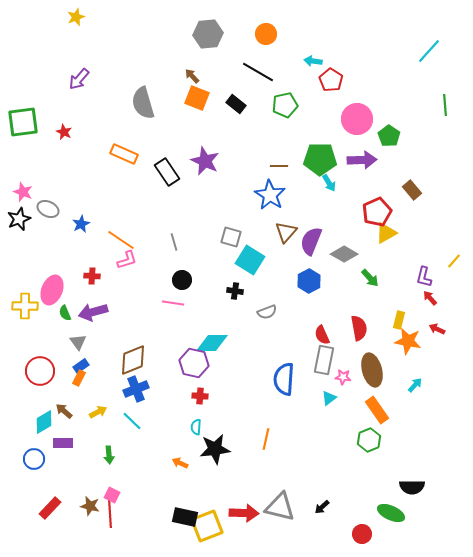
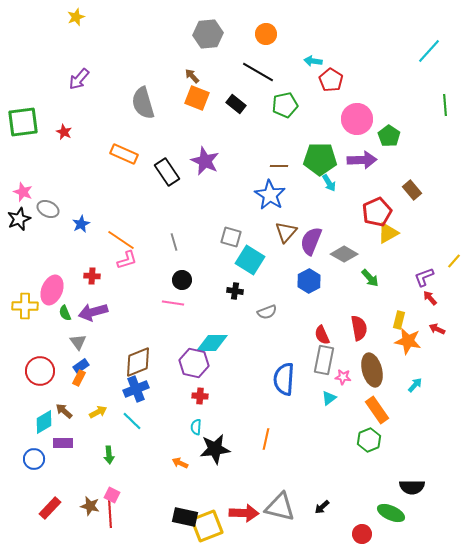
yellow triangle at (386, 233): moved 2 px right
purple L-shape at (424, 277): rotated 55 degrees clockwise
brown diamond at (133, 360): moved 5 px right, 2 px down
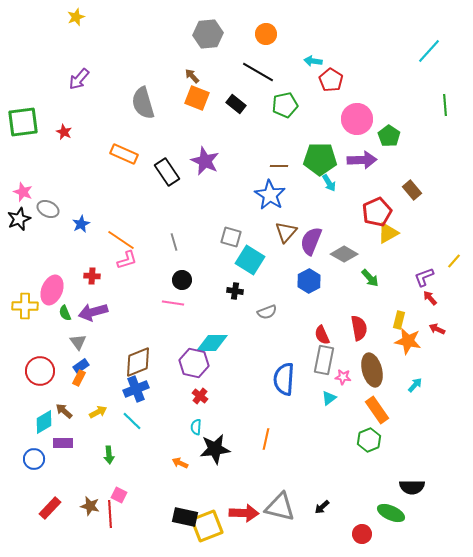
red cross at (200, 396): rotated 35 degrees clockwise
pink square at (112, 495): moved 7 px right
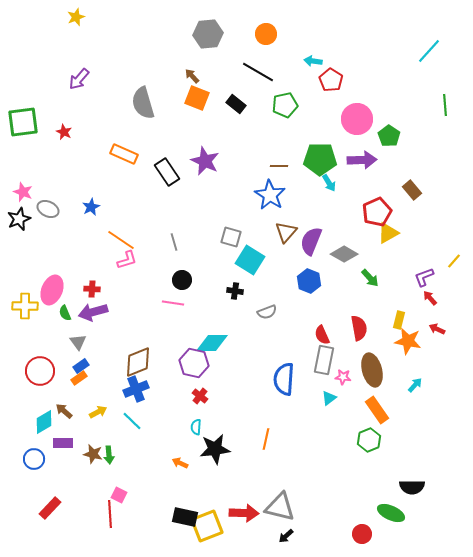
blue star at (81, 224): moved 10 px right, 17 px up
red cross at (92, 276): moved 13 px down
blue hexagon at (309, 281): rotated 10 degrees counterclockwise
orange rectangle at (79, 378): rotated 28 degrees clockwise
brown star at (90, 506): moved 3 px right, 52 px up
black arrow at (322, 507): moved 36 px left, 29 px down
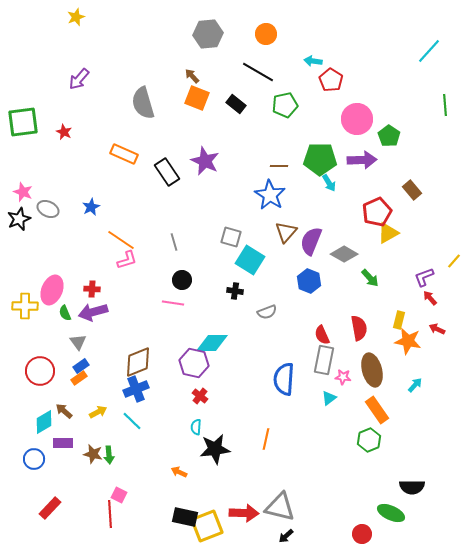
orange arrow at (180, 463): moved 1 px left, 9 px down
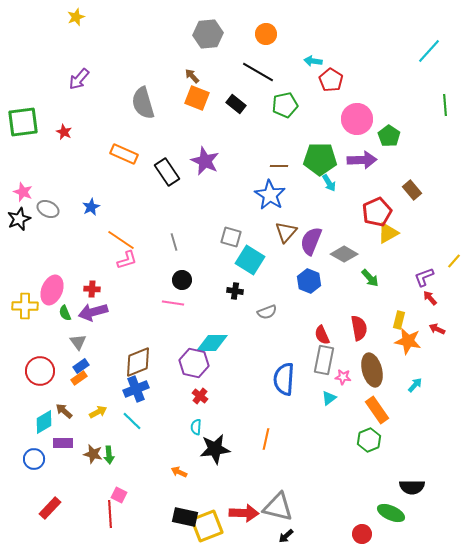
gray triangle at (280, 507): moved 2 px left
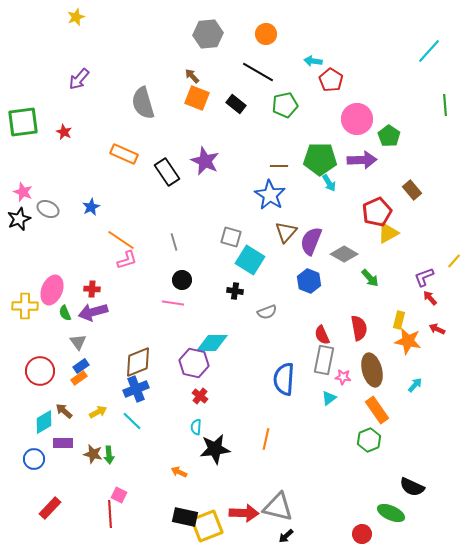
black semicircle at (412, 487): rotated 25 degrees clockwise
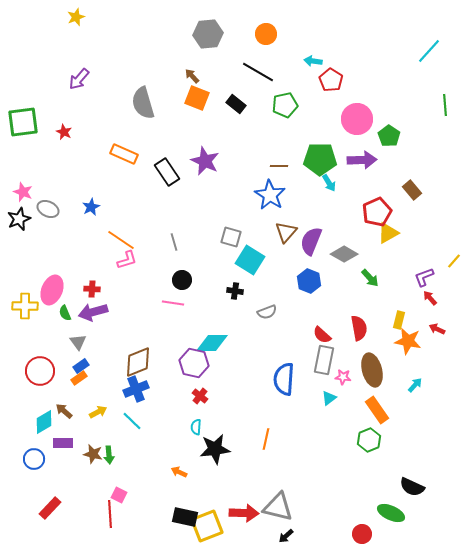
red semicircle at (322, 335): rotated 24 degrees counterclockwise
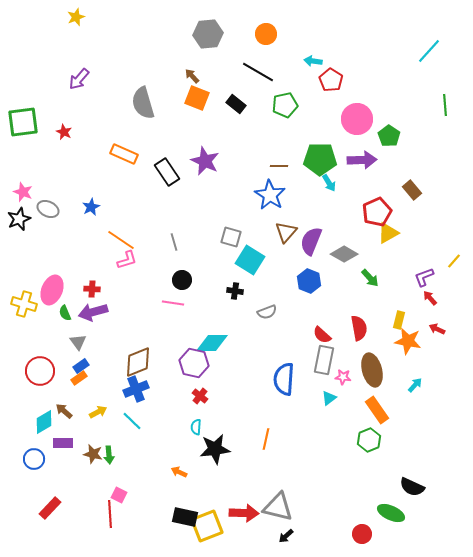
yellow cross at (25, 306): moved 1 px left, 2 px up; rotated 15 degrees clockwise
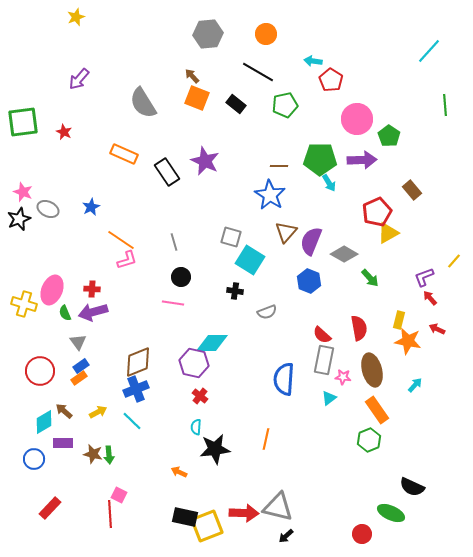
gray semicircle at (143, 103): rotated 16 degrees counterclockwise
black circle at (182, 280): moved 1 px left, 3 px up
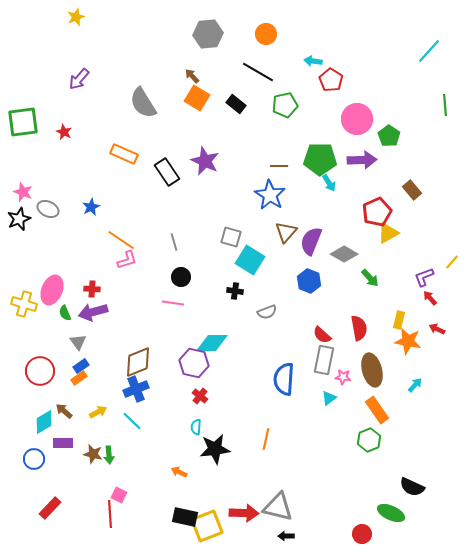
orange square at (197, 98): rotated 10 degrees clockwise
yellow line at (454, 261): moved 2 px left, 1 px down
black arrow at (286, 536): rotated 42 degrees clockwise
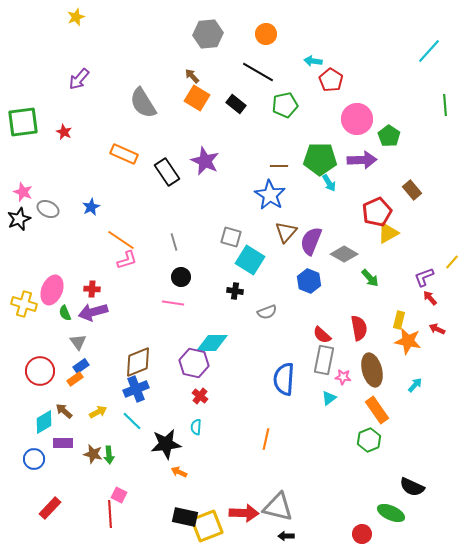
orange rectangle at (79, 378): moved 4 px left, 1 px down
black star at (215, 449): moved 49 px left, 5 px up
